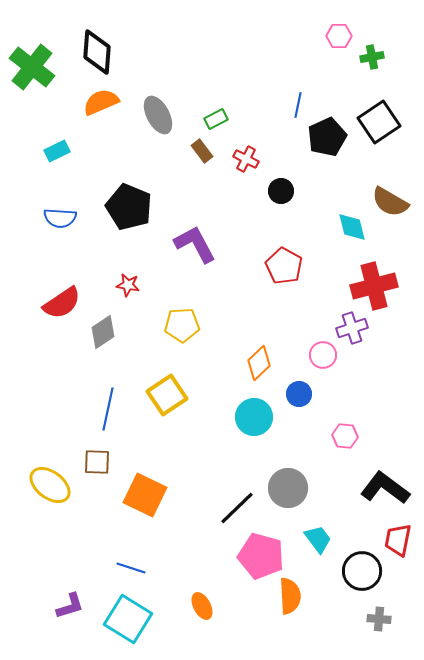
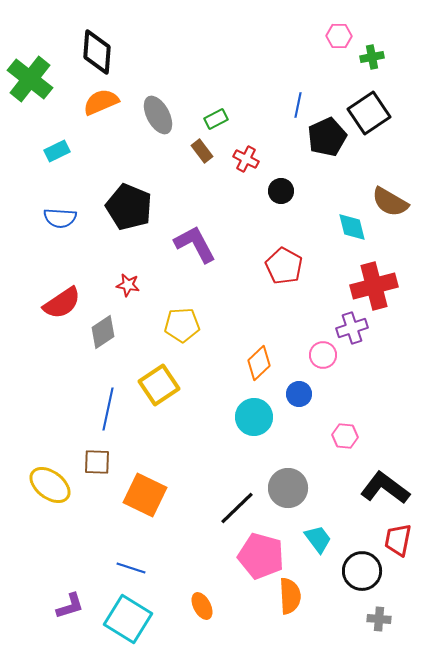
green cross at (32, 67): moved 2 px left, 12 px down
black square at (379, 122): moved 10 px left, 9 px up
yellow square at (167, 395): moved 8 px left, 10 px up
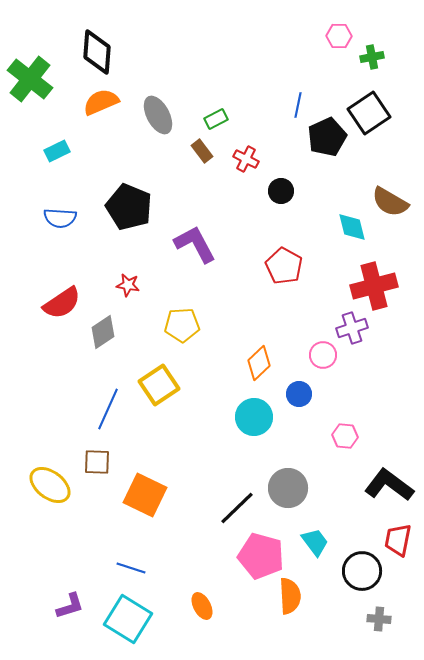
blue line at (108, 409): rotated 12 degrees clockwise
black L-shape at (385, 488): moved 4 px right, 3 px up
cyan trapezoid at (318, 539): moved 3 px left, 3 px down
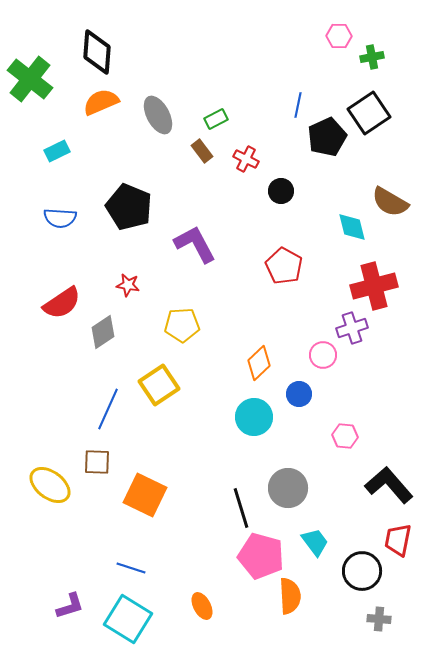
black L-shape at (389, 485): rotated 12 degrees clockwise
black line at (237, 508): moved 4 px right; rotated 63 degrees counterclockwise
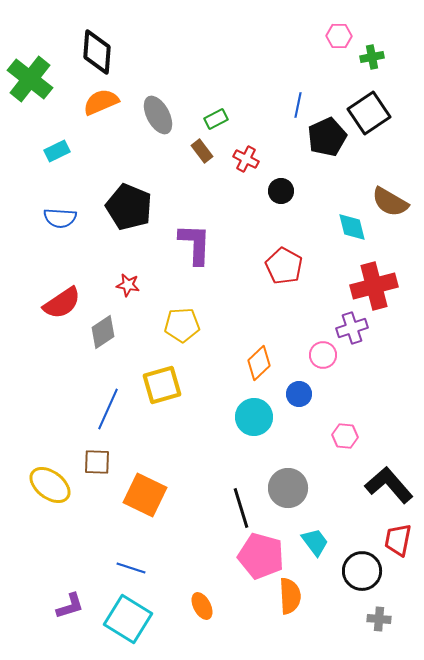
purple L-shape at (195, 244): rotated 30 degrees clockwise
yellow square at (159, 385): moved 3 px right; rotated 18 degrees clockwise
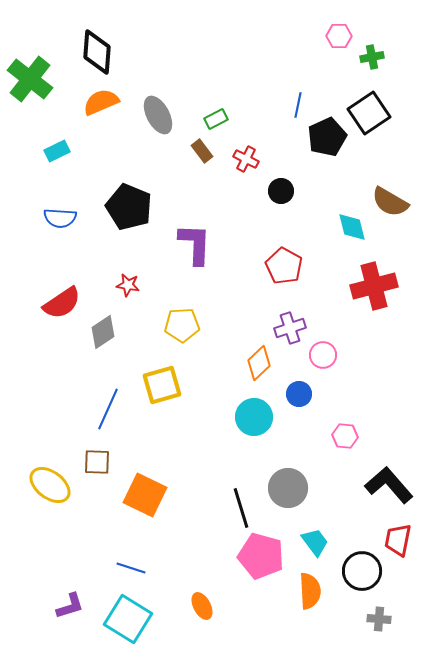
purple cross at (352, 328): moved 62 px left
orange semicircle at (290, 596): moved 20 px right, 5 px up
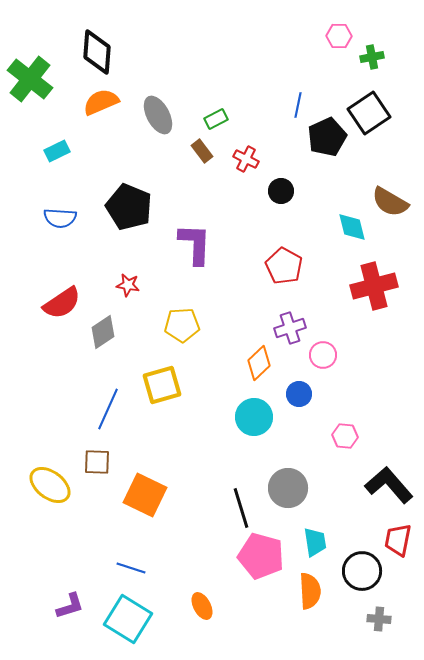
cyan trapezoid at (315, 542): rotated 28 degrees clockwise
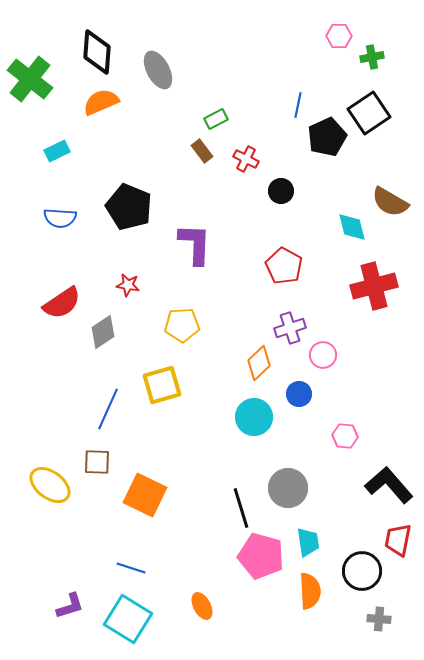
gray ellipse at (158, 115): moved 45 px up
cyan trapezoid at (315, 542): moved 7 px left
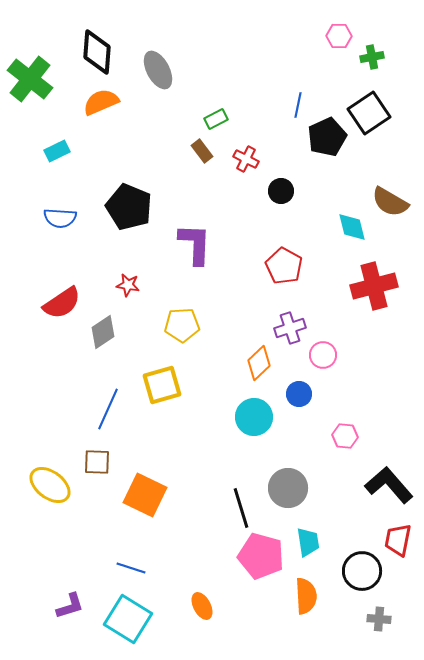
orange semicircle at (310, 591): moved 4 px left, 5 px down
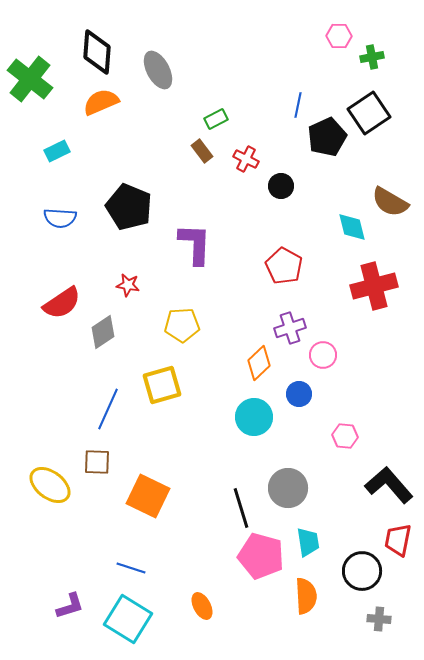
black circle at (281, 191): moved 5 px up
orange square at (145, 495): moved 3 px right, 1 px down
